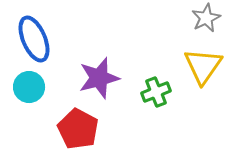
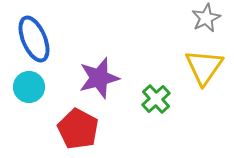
yellow triangle: moved 1 px right, 1 px down
green cross: moved 7 px down; rotated 20 degrees counterclockwise
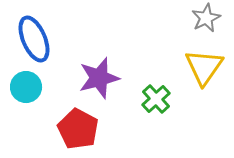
cyan circle: moved 3 px left
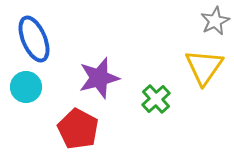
gray star: moved 9 px right, 3 px down
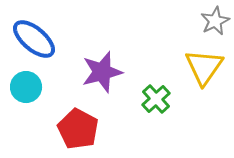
blue ellipse: rotated 27 degrees counterclockwise
purple star: moved 3 px right, 6 px up
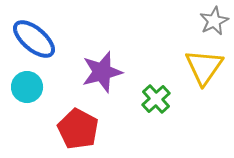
gray star: moved 1 px left
cyan circle: moved 1 px right
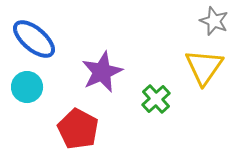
gray star: rotated 24 degrees counterclockwise
purple star: rotated 9 degrees counterclockwise
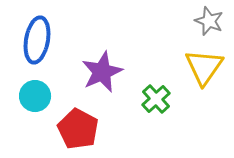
gray star: moved 5 px left
blue ellipse: moved 3 px right, 1 px down; rotated 60 degrees clockwise
cyan circle: moved 8 px right, 9 px down
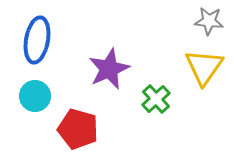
gray star: rotated 16 degrees counterclockwise
purple star: moved 7 px right, 3 px up
red pentagon: rotated 12 degrees counterclockwise
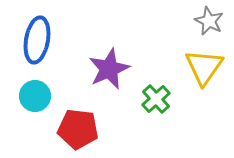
gray star: rotated 20 degrees clockwise
red pentagon: rotated 9 degrees counterclockwise
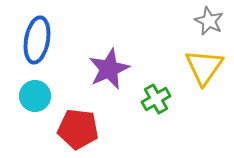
green cross: rotated 12 degrees clockwise
